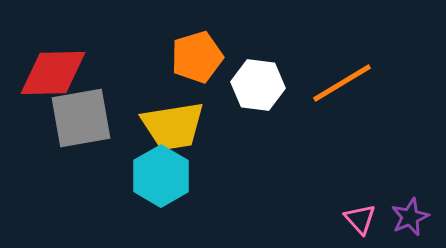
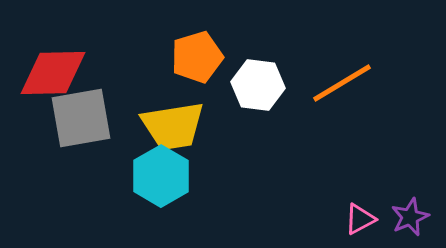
pink triangle: rotated 44 degrees clockwise
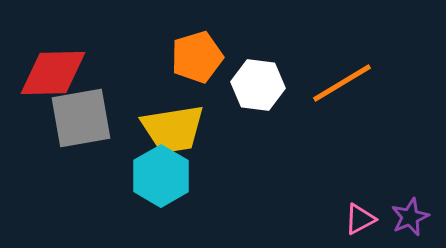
yellow trapezoid: moved 3 px down
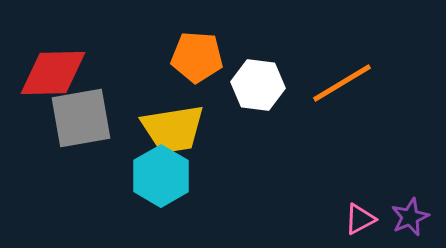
orange pentagon: rotated 21 degrees clockwise
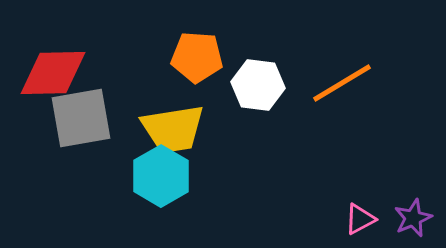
purple star: moved 3 px right, 1 px down
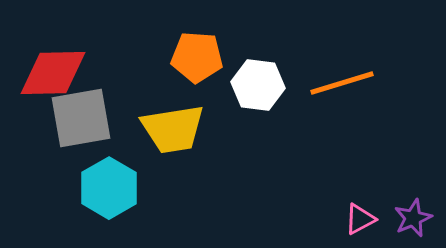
orange line: rotated 14 degrees clockwise
cyan hexagon: moved 52 px left, 12 px down
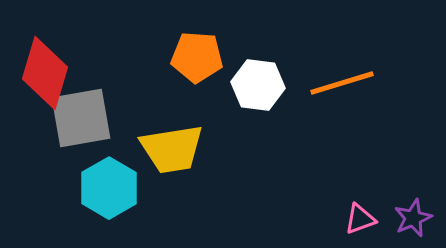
red diamond: moved 8 px left; rotated 72 degrees counterclockwise
yellow trapezoid: moved 1 px left, 20 px down
pink triangle: rotated 8 degrees clockwise
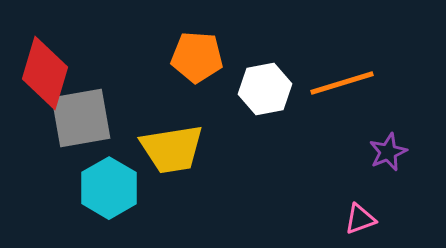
white hexagon: moved 7 px right, 4 px down; rotated 18 degrees counterclockwise
purple star: moved 25 px left, 66 px up
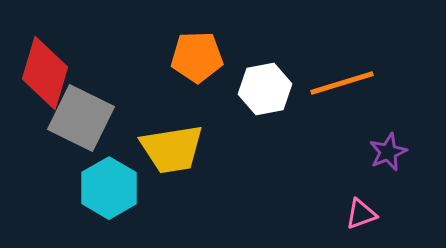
orange pentagon: rotated 6 degrees counterclockwise
gray square: rotated 36 degrees clockwise
pink triangle: moved 1 px right, 5 px up
